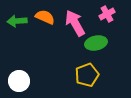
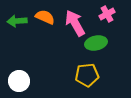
yellow pentagon: rotated 15 degrees clockwise
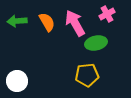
orange semicircle: moved 2 px right, 5 px down; rotated 36 degrees clockwise
white circle: moved 2 px left
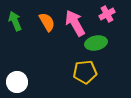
green arrow: moved 2 px left; rotated 72 degrees clockwise
yellow pentagon: moved 2 px left, 3 px up
white circle: moved 1 px down
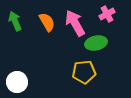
yellow pentagon: moved 1 px left
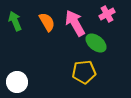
green ellipse: rotated 50 degrees clockwise
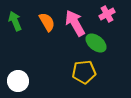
white circle: moved 1 px right, 1 px up
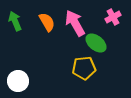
pink cross: moved 6 px right, 3 px down
yellow pentagon: moved 4 px up
